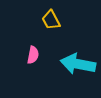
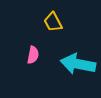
yellow trapezoid: moved 2 px right, 2 px down
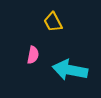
cyan arrow: moved 8 px left, 6 px down
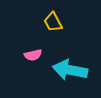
pink semicircle: rotated 66 degrees clockwise
